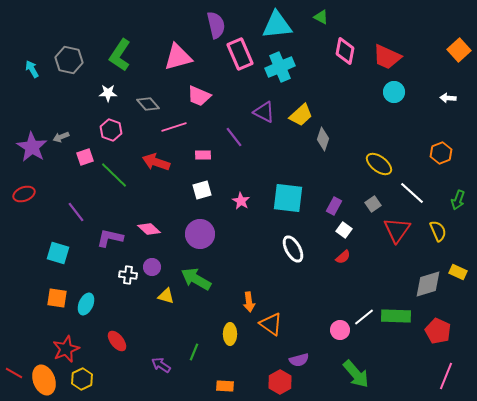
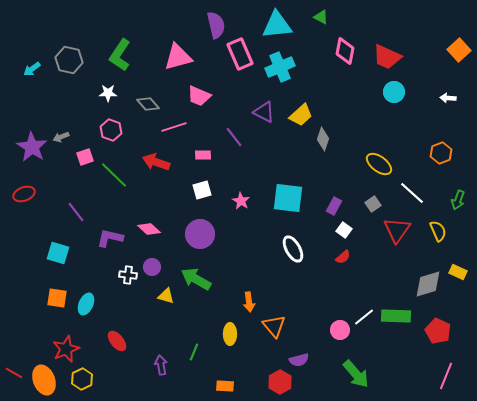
cyan arrow at (32, 69): rotated 96 degrees counterclockwise
orange triangle at (271, 324): moved 3 px right, 2 px down; rotated 15 degrees clockwise
purple arrow at (161, 365): rotated 48 degrees clockwise
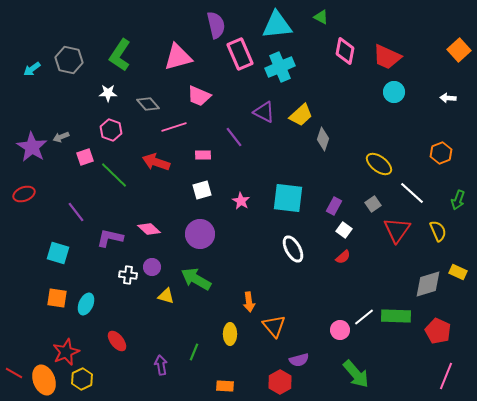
red star at (66, 349): moved 3 px down
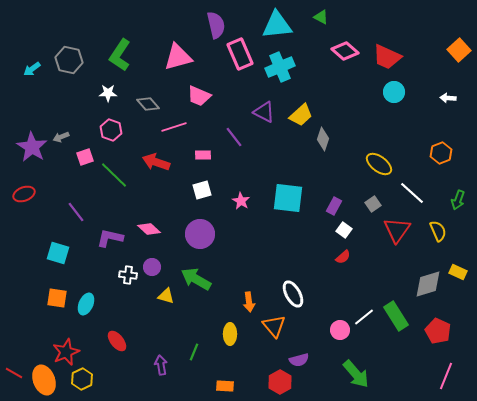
pink diamond at (345, 51): rotated 60 degrees counterclockwise
white ellipse at (293, 249): moved 45 px down
green rectangle at (396, 316): rotated 56 degrees clockwise
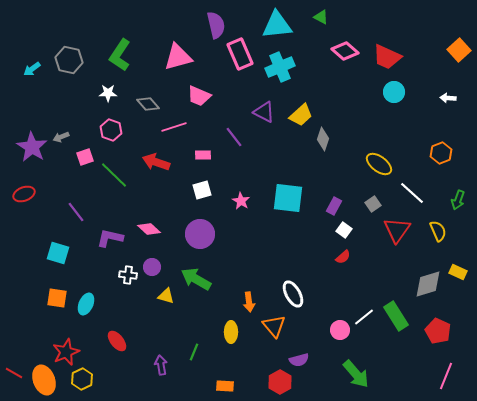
yellow ellipse at (230, 334): moved 1 px right, 2 px up
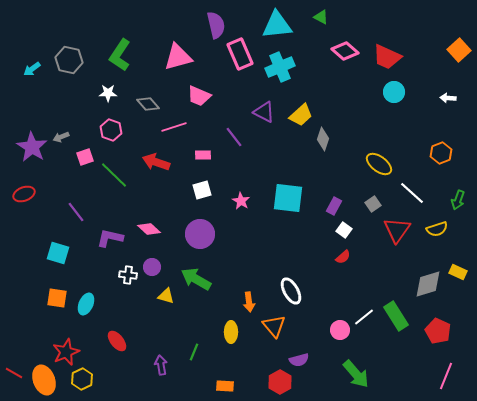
yellow semicircle at (438, 231): moved 1 px left, 2 px up; rotated 95 degrees clockwise
white ellipse at (293, 294): moved 2 px left, 3 px up
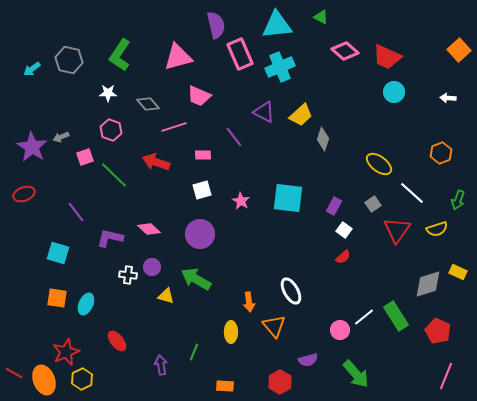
purple semicircle at (299, 360): moved 9 px right
